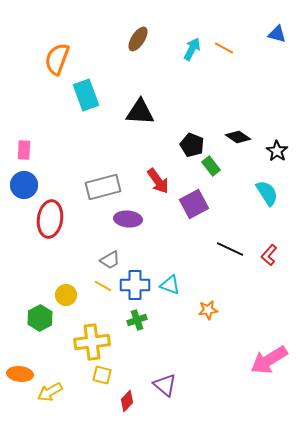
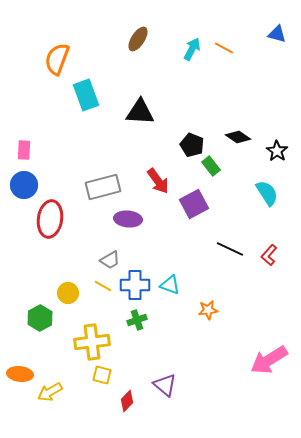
yellow circle: moved 2 px right, 2 px up
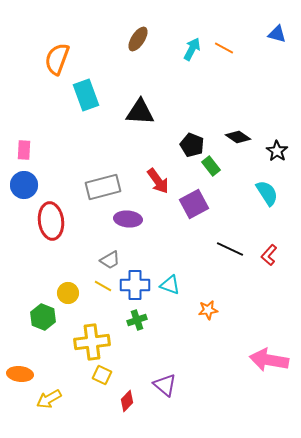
red ellipse: moved 1 px right, 2 px down; rotated 15 degrees counterclockwise
green hexagon: moved 3 px right, 1 px up; rotated 10 degrees counterclockwise
pink arrow: rotated 42 degrees clockwise
yellow square: rotated 12 degrees clockwise
yellow arrow: moved 1 px left, 7 px down
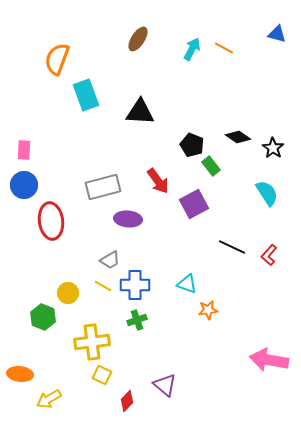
black star: moved 4 px left, 3 px up
black line: moved 2 px right, 2 px up
cyan triangle: moved 17 px right, 1 px up
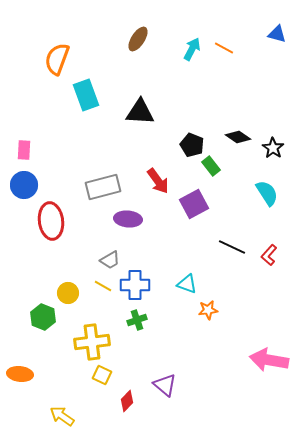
yellow arrow: moved 13 px right, 17 px down; rotated 65 degrees clockwise
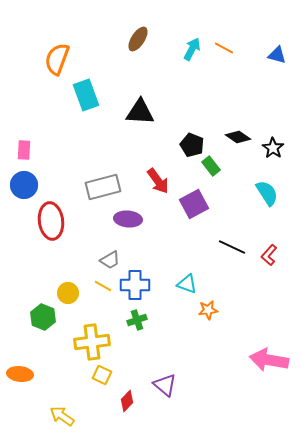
blue triangle: moved 21 px down
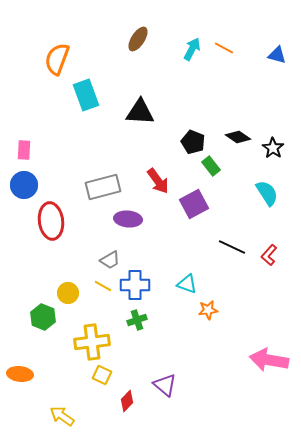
black pentagon: moved 1 px right, 3 px up
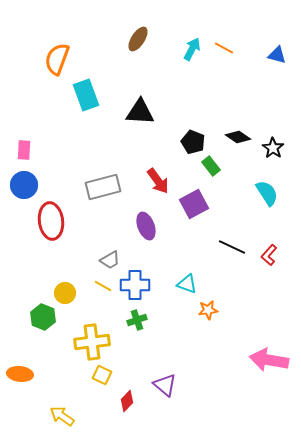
purple ellipse: moved 18 px right, 7 px down; rotated 64 degrees clockwise
yellow circle: moved 3 px left
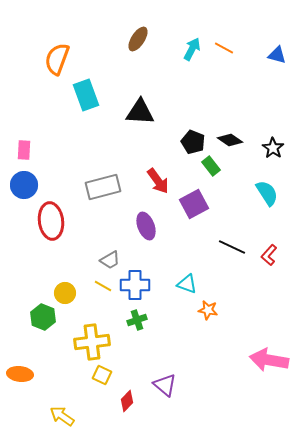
black diamond: moved 8 px left, 3 px down
orange star: rotated 18 degrees clockwise
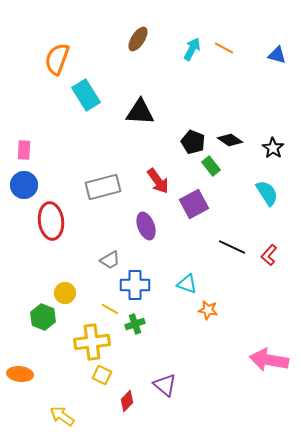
cyan rectangle: rotated 12 degrees counterclockwise
yellow line: moved 7 px right, 23 px down
green cross: moved 2 px left, 4 px down
